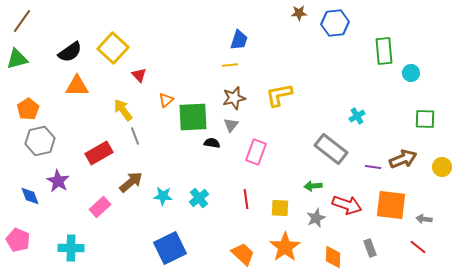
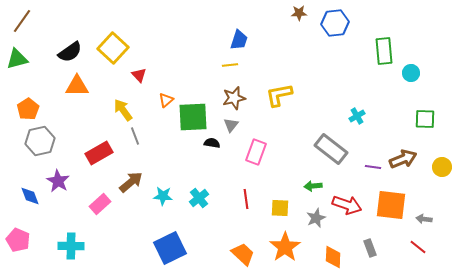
pink rectangle at (100, 207): moved 3 px up
cyan cross at (71, 248): moved 2 px up
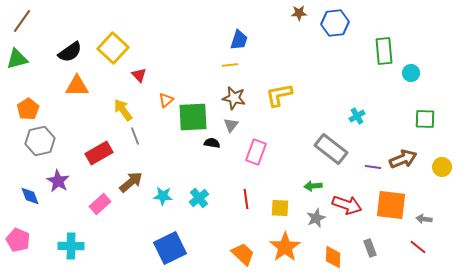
brown star at (234, 98): rotated 25 degrees clockwise
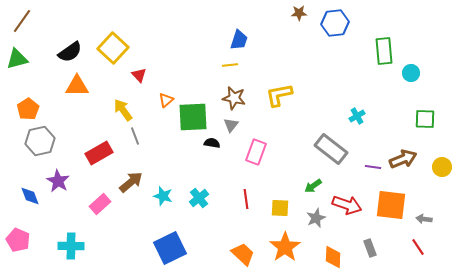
green arrow at (313, 186): rotated 30 degrees counterclockwise
cyan star at (163, 196): rotated 12 degrees clockwise
red line at (418, 247): rotated 18 degrees clockwise
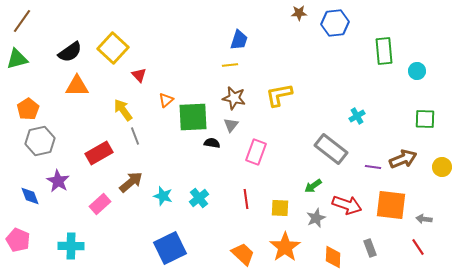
cyan circle at (411, 73): moved 6 px right, 2 px up
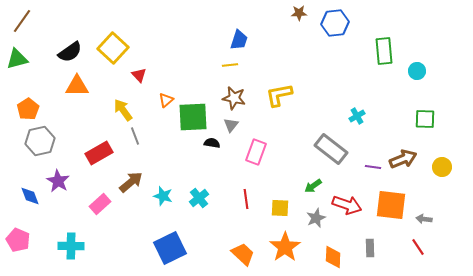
gray rectangle at (370, 248): rotated 18 degrees clockwise
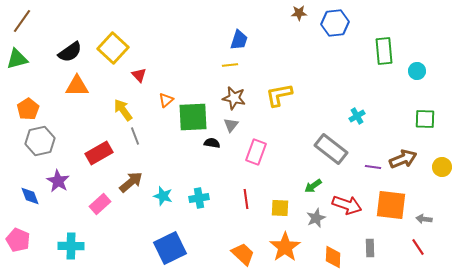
cyan cross at (199, 198): rotated 30 degrees clockwise
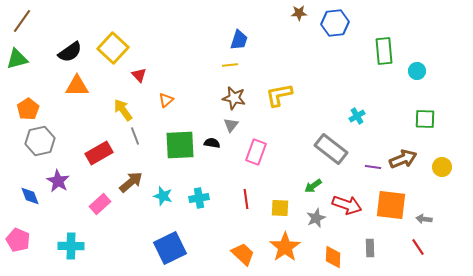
green square at (193, 117): moved 13 px left, 28 px down
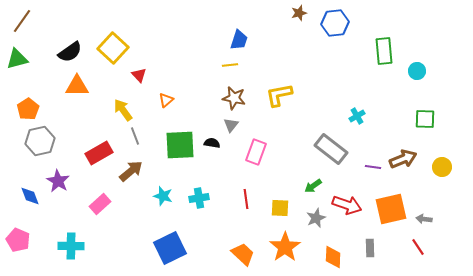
brown star at (299, 13): rotated 14 degrees counterclockwise
brown arrow at (131, 182): moved 11 px up
orange square at (391, 205): moved 4 px down; rotated 20 degrees counterclockwise
